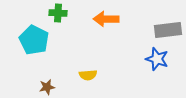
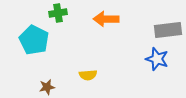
green cross: rotated 12 degrees counterclockwise
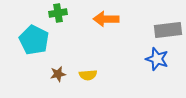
brown star: moved 11 px right, 13 px up
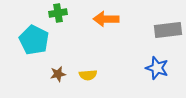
blue star: moved 9 px down
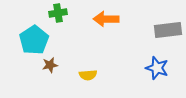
cyan pentagon: rotated 12 degrees clockwise
brown star: moved 8 px left, 9 px up
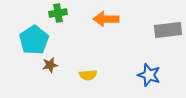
blue star: moved 8 px left, 7 px down
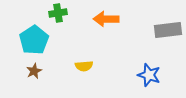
brown star: moved 16 px left, 6 px down; rotated 14 degrees counterclockwise
yellow semicircle: moved 4 px left, 9 px up
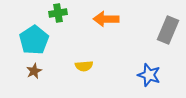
gray rectangle: rotated 60 degrees counterclockwise
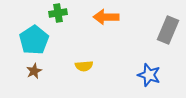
orange arrow: moved 2 px up
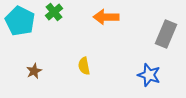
green cross: moved 4 px left, 1 px up; rotated 30 degrees counterclockwise
gray rectangle: moved 2 px left, 4 px down
cyan pentagon: moved 14 px left, 19 px up; rotated 12 degrees counterclockwise
yellow semicircle: rotated 84 degrees clockwise
